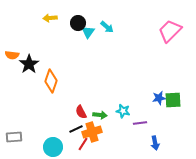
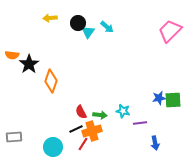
orange cross: moved 1 px up
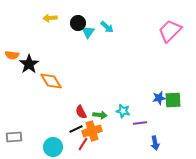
orange diamond: rotated 50 degrees counterclockwise
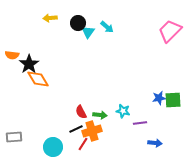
orange diamond: moved 13 px left, 2 px up
blue arrow: rotated 72 degrees counterclockwise
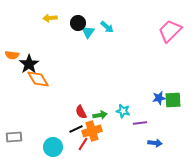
green arrow: rotated 16 degrees counterclockwise
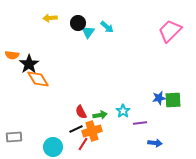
cyan star: rotated 24 degrees clockwise
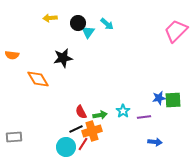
cyan arrow: moved 3 px up
pink trapezoid: moved 6 px right
black star: moved 34 px right, 6 px up; rotated 24 degrees clockwise
purple line: moved 4 px right, 6 px up
blue arrow: moved 1 px up
cyan circle: moved 13 px right
